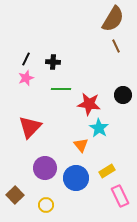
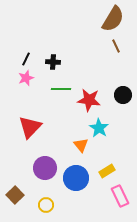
red star: moved 4 px up
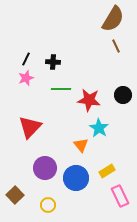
yellow circle: moved 2 px right
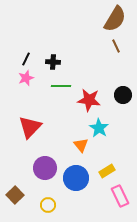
brown semicircle: moved 2 px right
green line: moved 3 px up
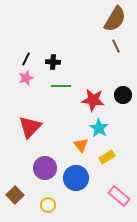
red star: moved 4 px right
yellow rectangle: moved 14 px up
pink rectangle: moved 1 px left; rotated 25 degrees counterclockwise
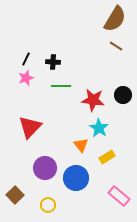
brown line: rotated 32 degrees counterclockwise
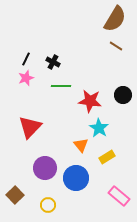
black cross: rotated 24 degrees clockwise
red star: moved 3 px left, 1 px down
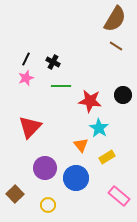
brown square: moved 1 px up
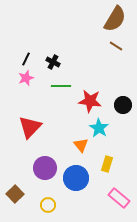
black circle: moved 10 px down
yellow rectangle: moved 7 px down; rotated 42 degrees counterclockwise
pink rectangle: moved 2 px down
